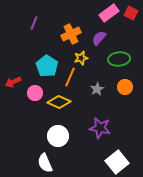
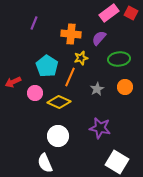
orange cross: rotated 30 degrees clockwise
white square: rotated 20 degrees counterclockwise
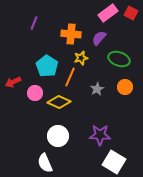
pink rectangle: moved 1 px left
green ellipse: rotated 25 degrees clockwise
purple star: moved 7 px down; rotated 10 degrees counterclockwise
white square: moved 3 px left
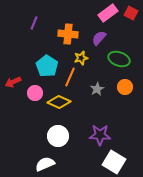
orange cross: moved 3 px left
white semicircle: moved 1 px down; rotated 90 degrees clockwise
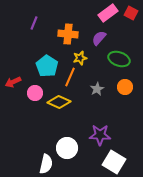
yellow star: moved 1 px left
white circle: moved 9 px right, 12 px down
white semicircle: moved 1 px right; rotated 126 degrees clockwise
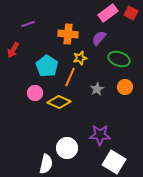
purple line: moved 6 px left, 1 px down; rotated 48 degrees clockwise
red arrow: moved 32 px up; rotated 35 degrees counterclockwise
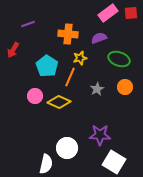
red square: rotated 32 degrees counterclockwise
purple semicircle: rotated 28 degrees clockwise
pink circle: moved 3 px down
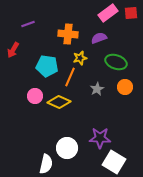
green ellipse: moved 3 px left, 3 px down
cyan pentagon: rotated 25 degrees counterclockwise
purple star: moved 3 px down
